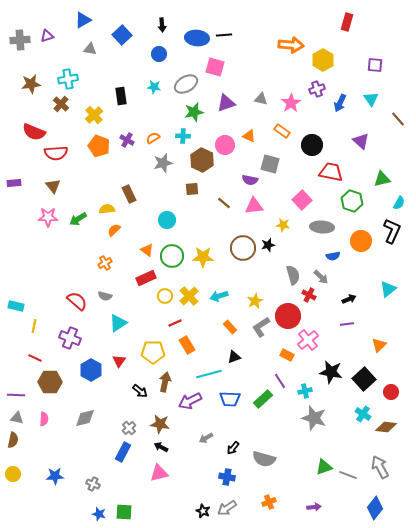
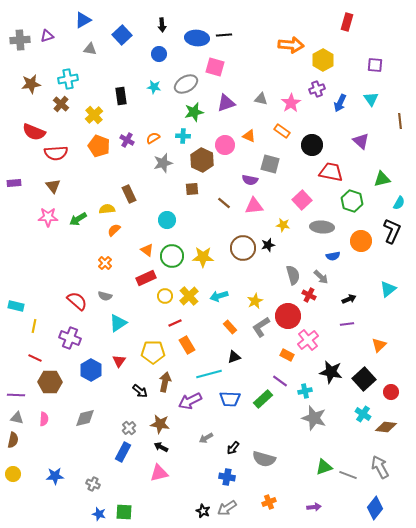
brown line at (398, 119): moved 2 px right, 2 px down; rotated 35 degrees clockwise
orange cross at (105, 263): rotated 16 degrees counterclockwise
purple line at (280, 381): rotated 21 degrees counterclockwise
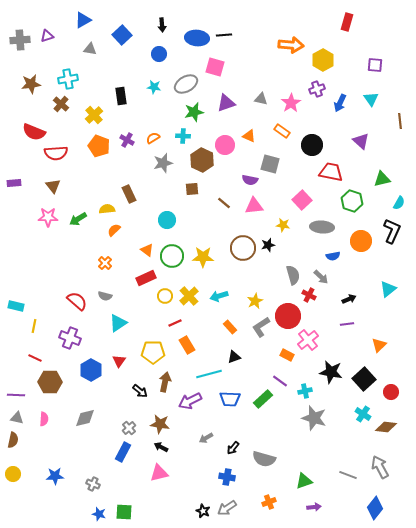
green triangle at (324, 467): moved 20 px left, 14 px down
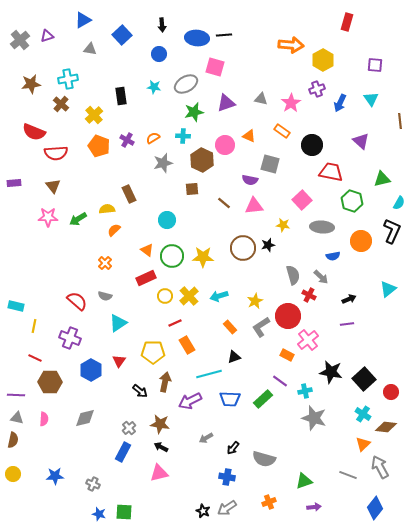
gray cross at (20, 40): rotated 36 degrees counterclockwise
orange triangle at (379, 345): moved 16 px left, 99 px down
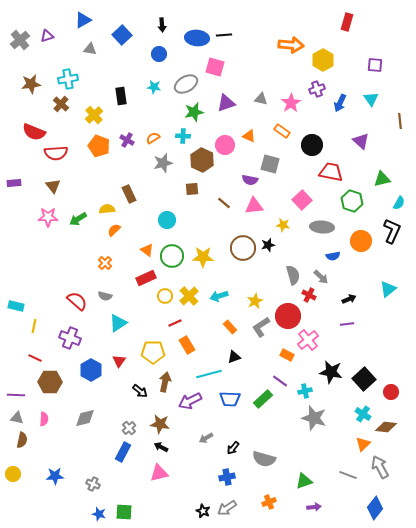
brown semicircle at (13, 440): moved 9 px right
blue cross at (227, 477): rotated 21 degrees counterclockwise
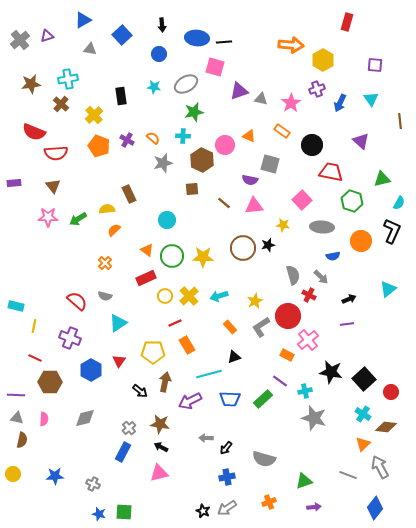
black line at (224, 35): moved 7 px down
purple triangle at (226, 103): moved 13 px right, 12 px up
orange semicircle at (153, 138): rotated 72 degrees clockwise
gray arrow at (206, 438): rotated 32 degrees clockwise
black arrow at (233, 448): moved 7 px left
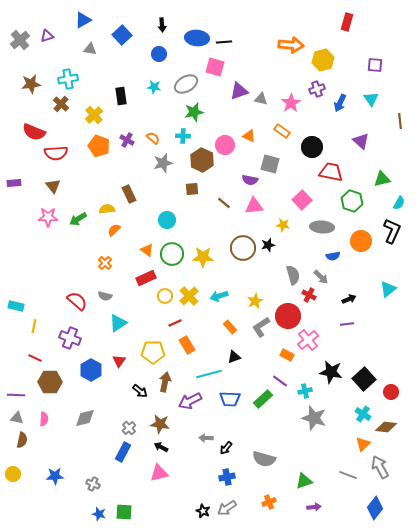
yellow hexagon at (323, 60): rotated 15 degrees clockwise
black circle at (312, 145): moved 2 px down
green circle at (172, 256): moved 2 px up
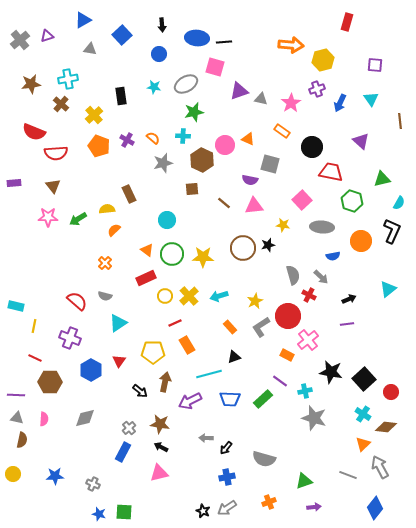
orange triangle at (249, 136): moved 1 px left, 3 px down
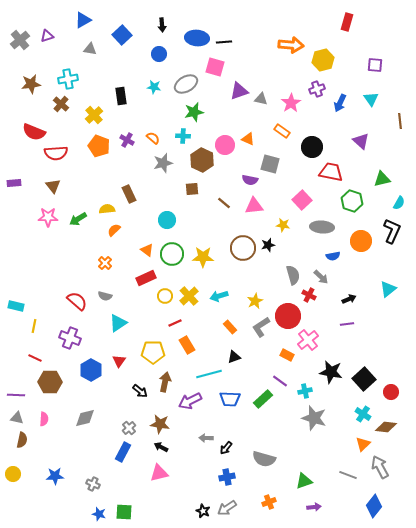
blue diamond at (375, 508): moved 1 px left, 2 px up
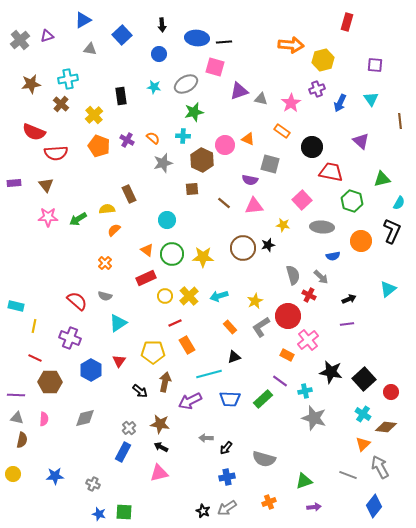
brown triangle at (53, 186): moved 7 px left, 1 px up
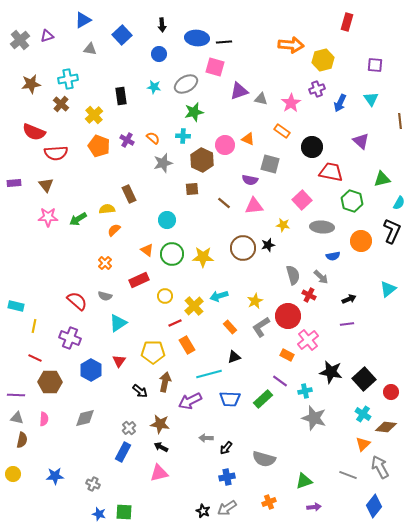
red rectangle at (146, 278): moved 7 px left, 2 px down
yellow cross at (189, 296): moved 5 px right, 10 px down
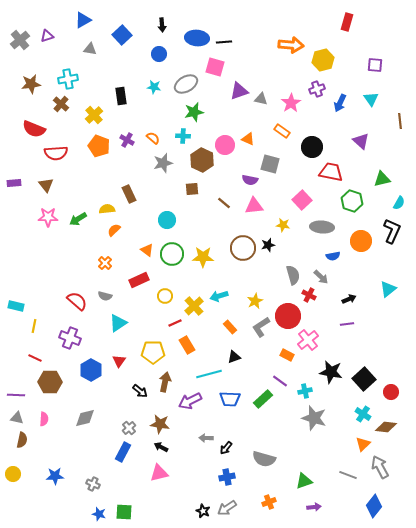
red semicircle at (34, 132): moved 3 px up
